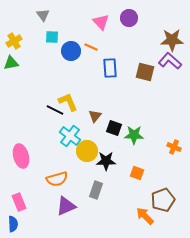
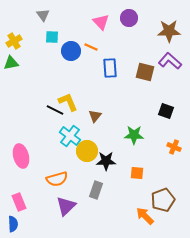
brown star: moved 3 px left, 9 px up
black square: moved 52 px right, 17 px up
orange square: rotated 16 degrees counterclockwise
purple triangle: rotated 20 degrees counterclockwise
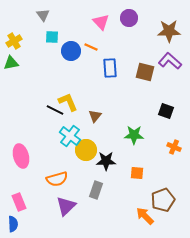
yellow circle: moved 1 px left, 1 px up
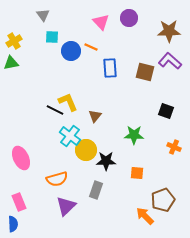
pink ellipse: moved 2 px down; rotated 10 degrees counterclockwise
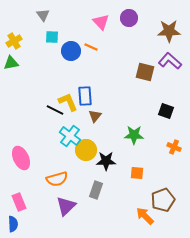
blue rectangle: moved 25 px left, 28 px down
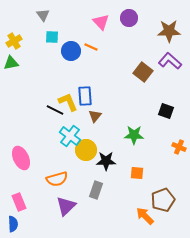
brown square: moved 2 px left; rotated 24 degrees clockwise
orange cross: moved 5 px right
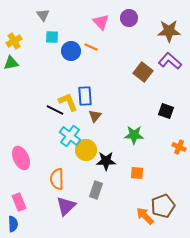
orange semicircle: rotated 105 degrees clockwise
brown pentagon: moved 6 px down
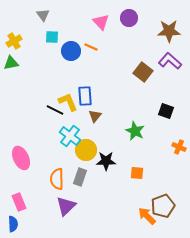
green star: moved 1 px right, 4 px up; rotated 24 degrees clockwise
gray rectangle: moved 16 px left, 13 px up
orange arrow: moved 2 px right
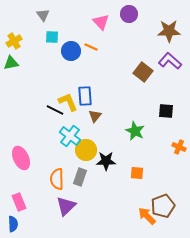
purple circle: moved 4 px up
black square: rotated 14 degrees counterclockwise
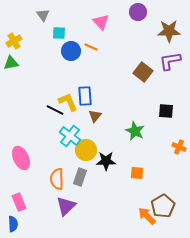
purple circle: moved 9 px right, 2 px up
cyan square: moved 7 px right, 4 px up
purple L-shape: rotated 50 degrees counterclockwise
brown pentagon: rotated 10 degrees counterclockwise
